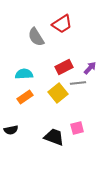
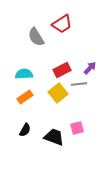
red rectangle: moved 2 px left, 3 px down
gray line: moved 1 px right, 1 px down
black semicircle: moved 14 px right; rotated 48 degrees counterclockwise
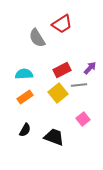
gray semicircle: moved 1 px right, 1 px down
gray line: moved 1 px down
pink square: moved 6 px right, 9 px up; rotated 24 degrees counterclockwise
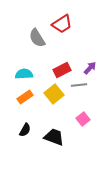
yellow square: moved 4 px left, 1 px down
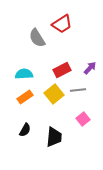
gray line: moved 1 px left, 5 px down
black trapezoid: rotated 75 degrees clockwise
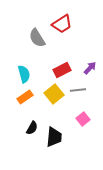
cyan semicircle: rotated 78 degrees clockwise
black semicircle: moved 7 px right, 2 px up
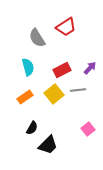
red trapezoid: moved 4 px right, 3 px down
cyan semicircle: moved 4 px right, 7 px up
pink square: moved 5 px right, 10 px down
black trapezoid: moved 6 px left, 8 px down; rotated 40 degrees clockwise
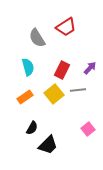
red rectangle: rotated 36 degrees counterclockwise
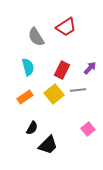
gray semicircle: moved 1 px left, 1 px up
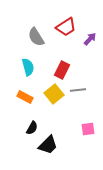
purple arrow: moved 29 px up
orange rectangle: rotated 63 degrees clockwise
pink square: rotated 32 degrees clockwise
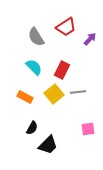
cyan semicircle: moved 6 px right; rotated 30 degrees counterclockwise
gray line: moved 2 px down
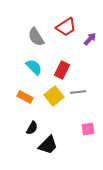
yellow square: moved 2 px down
